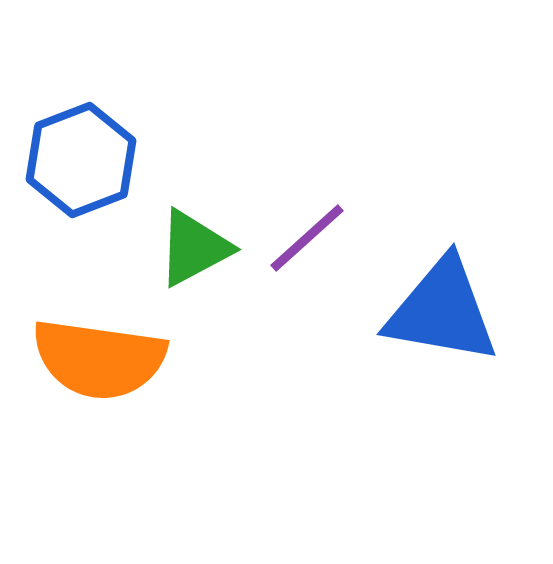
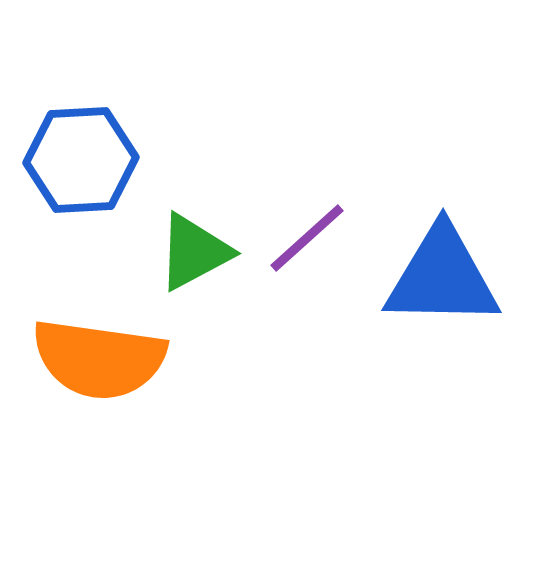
blue hexagon: rotated 18 degrees clockwise
green triangle: moved 4 px down
blue triangle: moved 34 px up; rotated 9 degrees counterclockwise
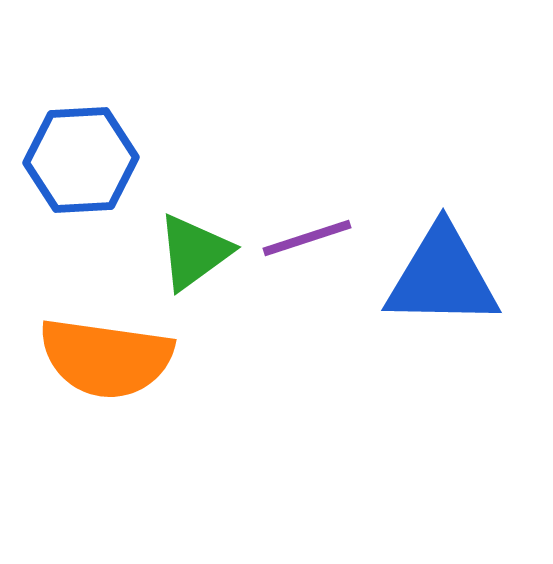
purple line: rotated 24 degrees clockwise
green triangle: rotated 8 degrees counterclockwise
orange semicircle: moved 7 px right, 1 px up
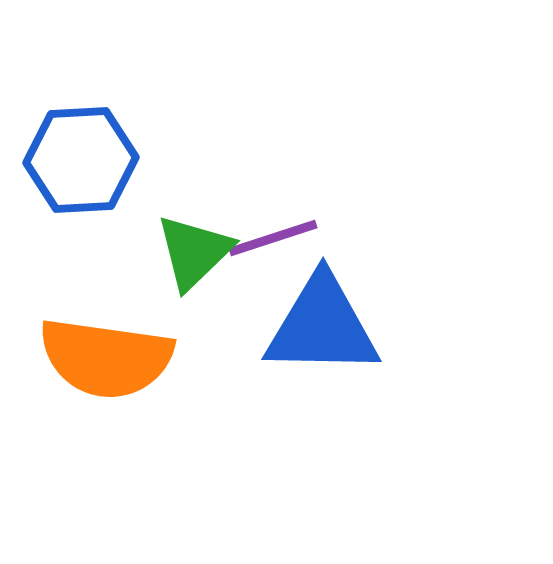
purple line: moved 34 px left
green triangle: rotated 8 degrees counterclockwise
blue triangle: moved 120 px left, 49 px down
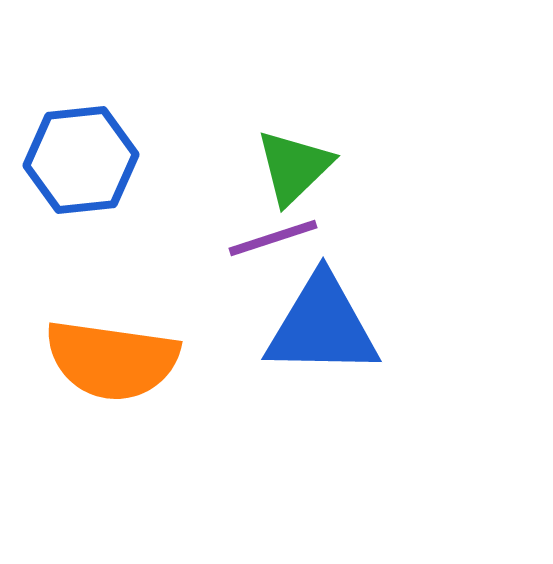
blue hexagon: rotated 3 degrees counterclockwise
green triangle: moved 100 px right, 85 px up
orange semicircle: moved 6 px right, 2 px down
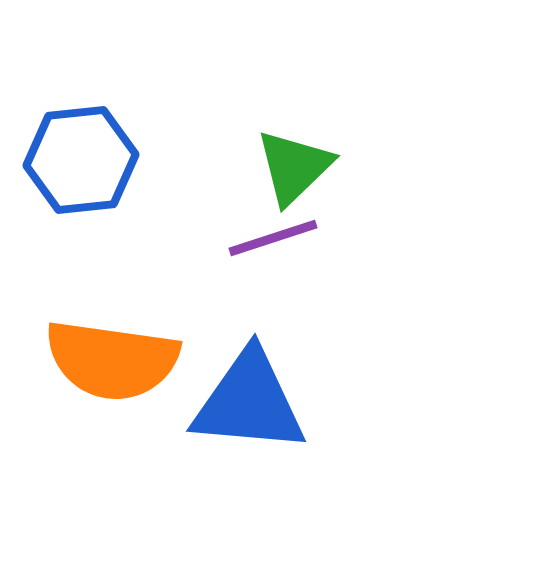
blue triangle: moved 73 px left, 76 px down; rotated 4 degrees clockwise
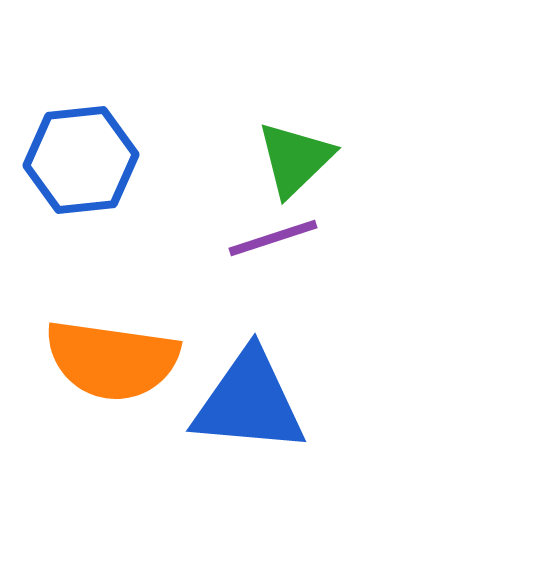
green triangle: moved 1 px right, 8 px up
